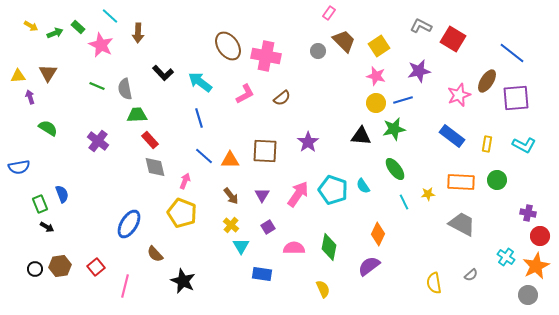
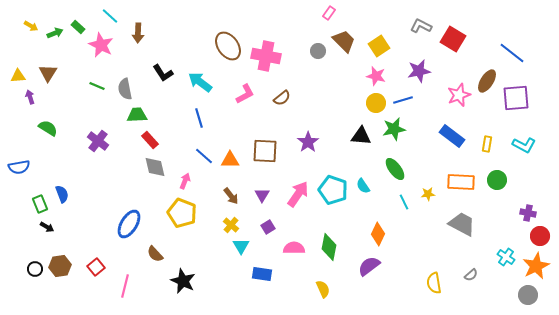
black L-shape at (163, 73): rotated 10 degrees clockwise
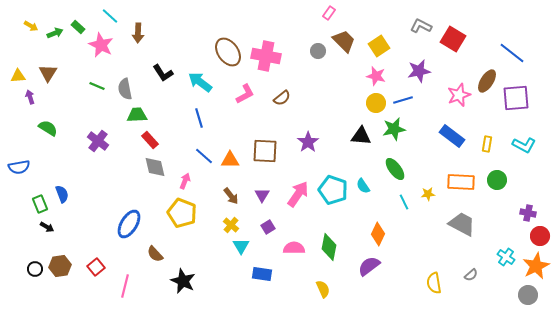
brown ellipse at (228, 46): moved 6 px down
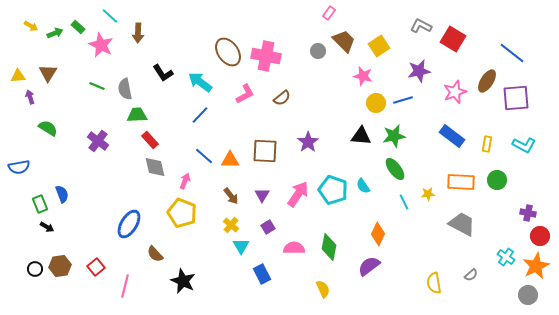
pink star at (376, 76): moved 13 px left
pink star at (459, 95): moved 4 px left, 3 px up
blue line at (199, 118): moved 1 px right, 3 px up; rotated 60 degrees clockwise
green star at (394, 129): moved 7 px down
blue rectangle at (262, 274): rotated 54 degrees clockwise
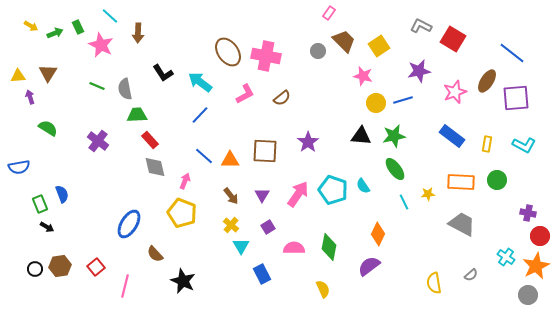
green rectangle at (78, 27): rotated 24 degrees clockwise
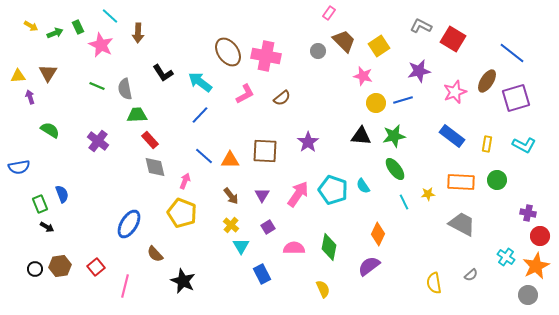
purple square at (516, 98): rotated 12 degrees counterclockwise
green semicircle at (48, 128): moved 2 px right, 2 px down
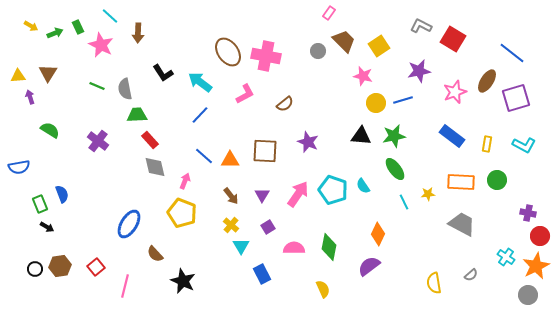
brown semicircle at (282, 98): moved 3 px right, 6 px down
purple star at (308, 142): rotated 15 degrees counterclockwise
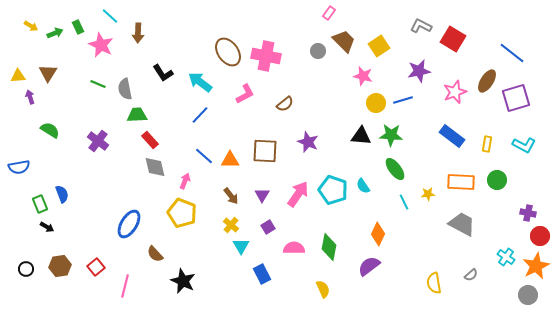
green line at (97, 86): moved 1 px right, 2 px up
green star at (394, 136): moved 3 px left, 1 px up; rotated 15 degrees clockwise
black circle at (35, 269): moved 9 px left
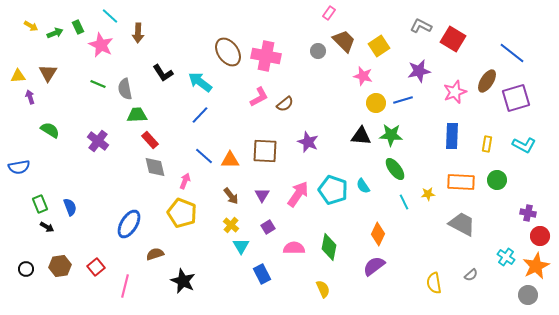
pink L-shape at (245, 94): moved 14 px right, 3 px down
blue rectangle at (452, 136): rotated 55 degrees clockwise
blue semicircle at (62, 194): moved 8 px right, 13 px down
brown semicircle at (155, 254): rotated 114 degrees clockwise
purple semicircle at (369, 266): moved 5 px right
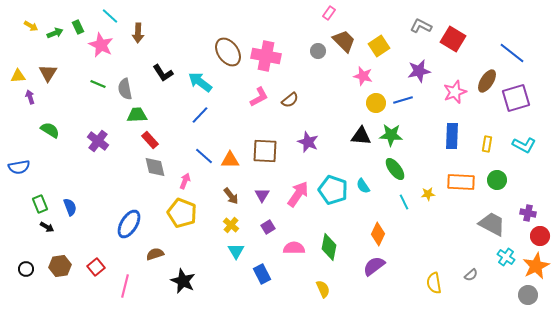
brown semicircle at (285, 104): moved 5 px right, 4 px up
gray trapezoid at (462, 224): moved 30 px right
cyan triangle at (241, 246): moved 5 px left, 5 px down
